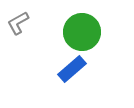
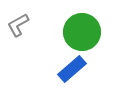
gray L-shape: moved 2 px down
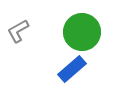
gray L-shape: moved 6 px down
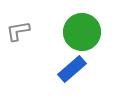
gray L-shape: rotated 20 degrees clockwise
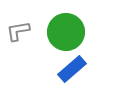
green circle: moved 16 px left
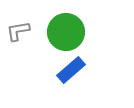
blue rectangle: moved 1 px left, 1 px down
